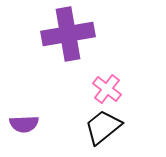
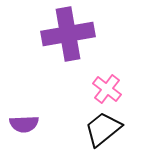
black trapezoid: moved 2 px down
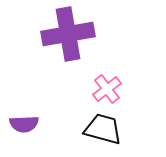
pink cross: rotated 16 degrees clockwise
black trapezoid: rotated 54 degrees clockwise
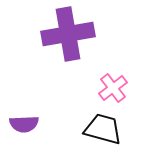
pink cross: moved 6 px right, 1 px up
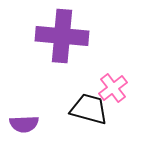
purple cross: moved 6 px left, 2 px down; rotated 15 degrees clockwise
black trapezoid: moved 14 px left, 20 px up
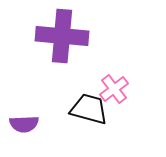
pink cross: moved 1 px right, 1 px down
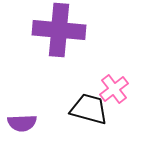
purple cross: moved 3 px left, 6 px up
purple semicircle: moved 2 px left, 1 px up
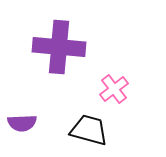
purple cross: moved 17 px down
black trapezoid: moved 21 px down
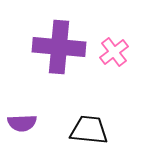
pink cross: moved 37 px up
black trapezoid: rotated 9 degrees counterclockwise
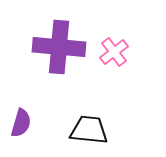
purple semicircle: moved 1 px left; rotated 72 degrees counterclockwise
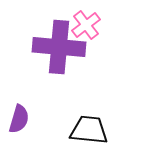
pink cross: moved 28 px left, 27 px up
purple semicircle: moved 2 px left, 4 px up
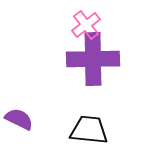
purple cross: moved 34 px right, 12 px down; rotated 6 degrees counterclockwise
purple semicircle: rotated 80 degrees counterclockwise
